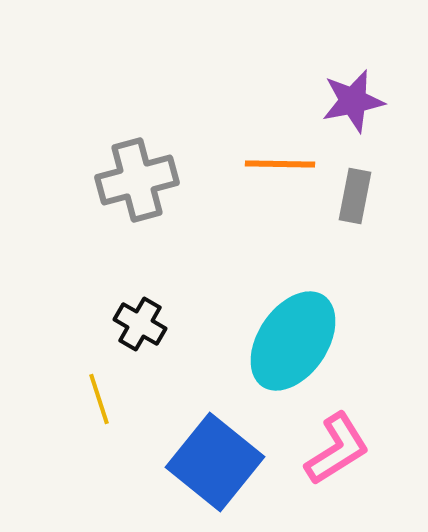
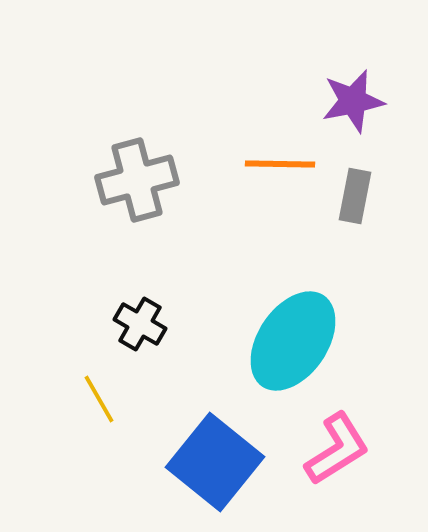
yellow line: rotated 12 degrees counterclockwise
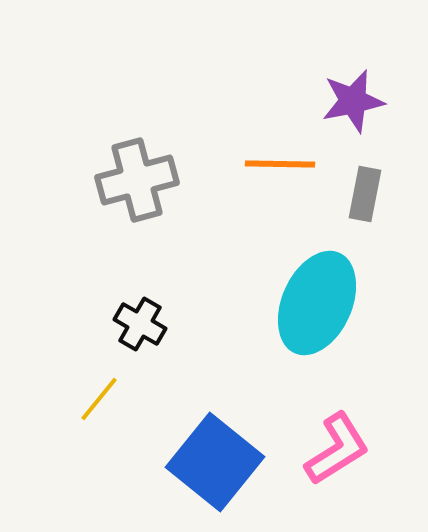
gray rectangle: moved 10 px right, 2 px up
cyan ellipse: moved 24 px right, 38 px up; rotated 10 degrees counterclockwise
yellow line: rotated 69 degrees clockwise
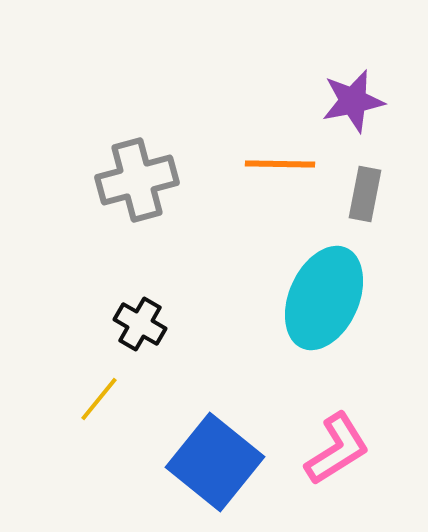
cyan ellipse: moved 7 px right, 5 px up
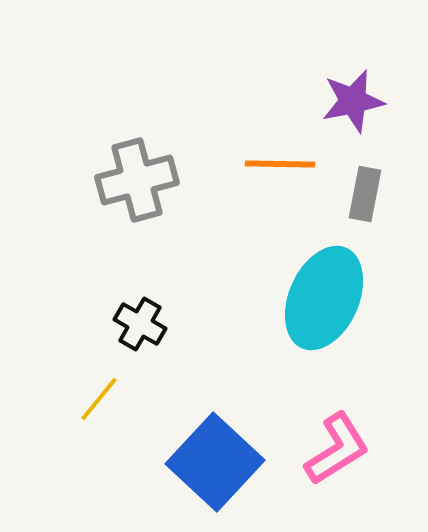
blue square: rotated 4 degrees clockwise
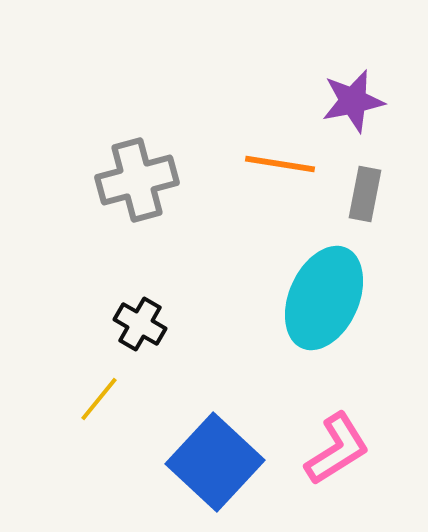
orange line: rotated 8 degrees clockwise
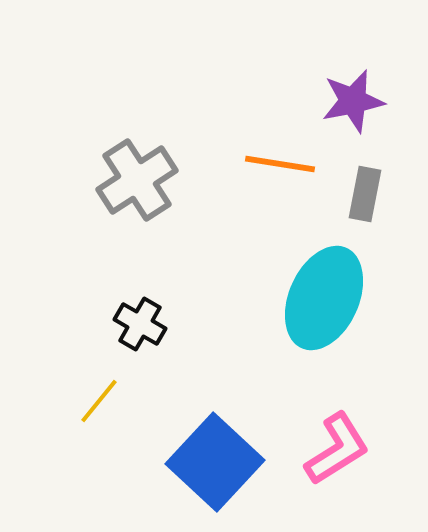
gray cross: rotated 18 degrees counterclockwise
yellow line: moved 2 px down
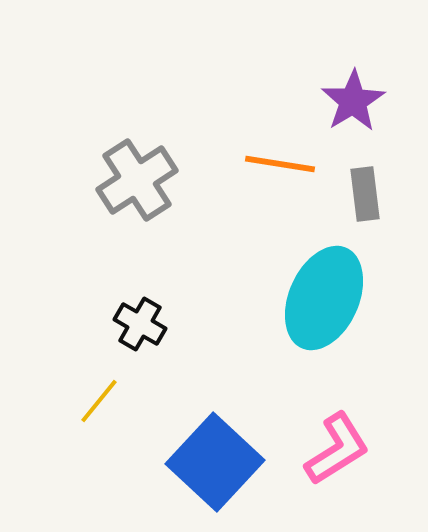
purple star: rotated 20 degrees counterclockwise
gray rectangle: rotated 18 degrees counterclockwise
